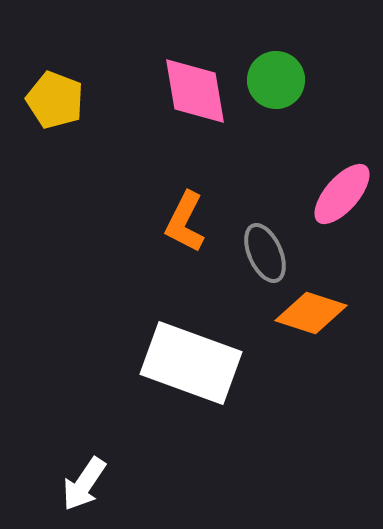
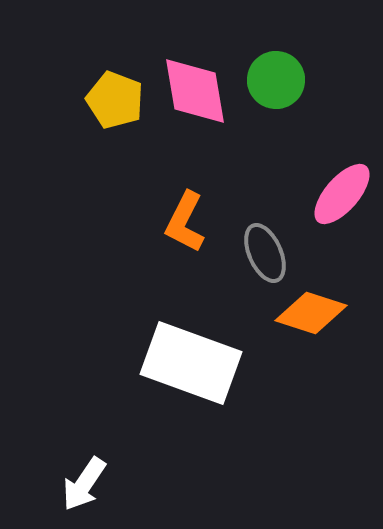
yellow pentagon: moved 60 px right
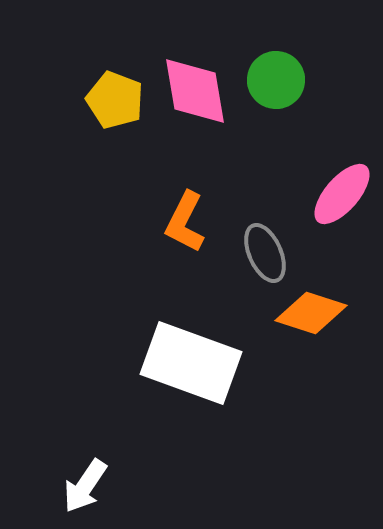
white arrow: moved 1 px right, 2 px down
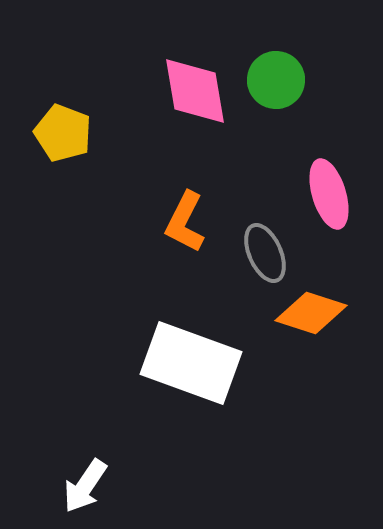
yellow pentagon: moved 52 px left, 33 px down
pink ellipse: moved 13 px left; rotated 58 degrees counterclockwise
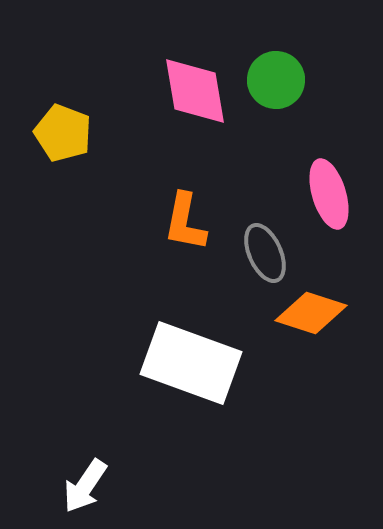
orange L-shape: rotated 16 degrees counterclockwise
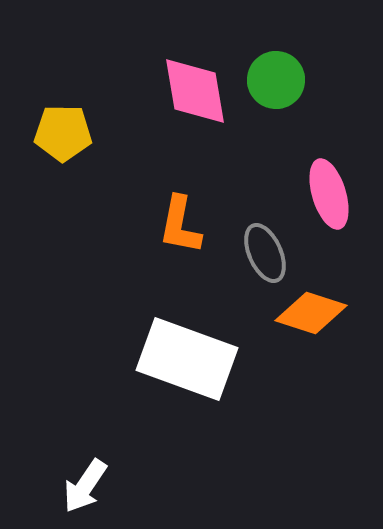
yellow pentagon: rotated 20 degrees counterclockwise
orange L-shape: moved 5 px left, 3 px down
white rectangle: moved 4 px left, 4 px up
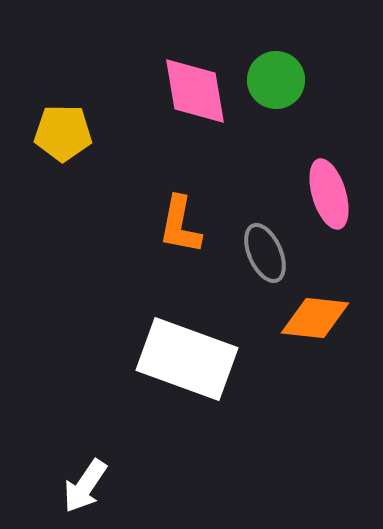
orange diamond: moved 4 px right, 5 px down; rotated 12 degrees counterclockwise
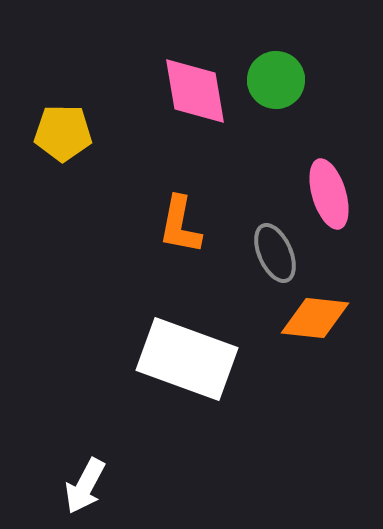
gray ellipse: moved 10 px right
white arrow: rotated 6 degrees counterclockwise
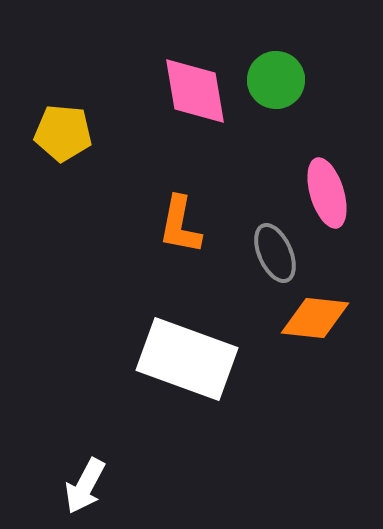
yellow pentagon: rotated 4 degrees clockwise
pink ellipse: moved 2 px left, 1 px up
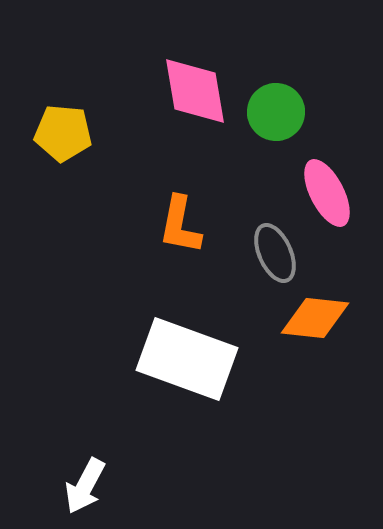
green circle: moved 32 px down
pink ellipse: rotated 10 degrees counterclockwise
